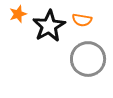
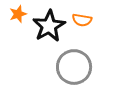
gray circle: moved 14 px left, 8 px down
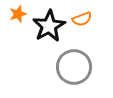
orange semicircle: moved 1 px up; rotated 30 degrees counterclockwise
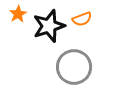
orange star: rotated 12 degrees counterclockwise
black star: rotated 12 degrees clockwise
